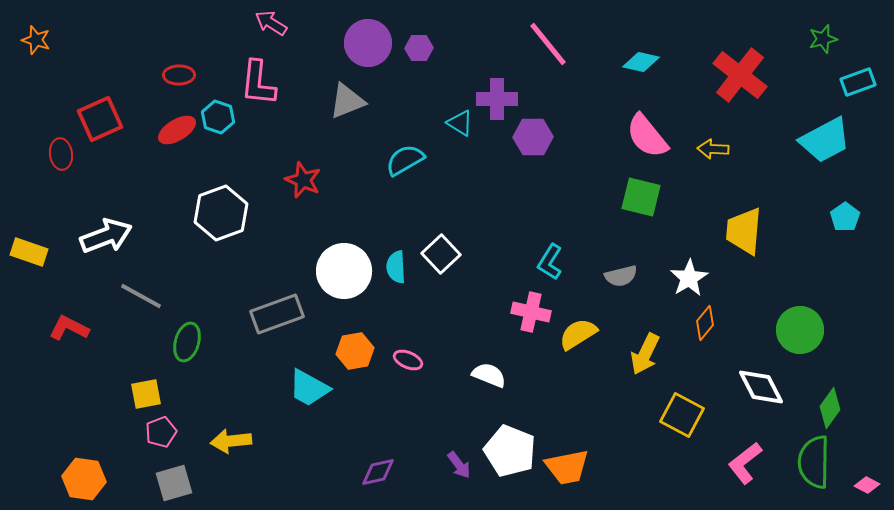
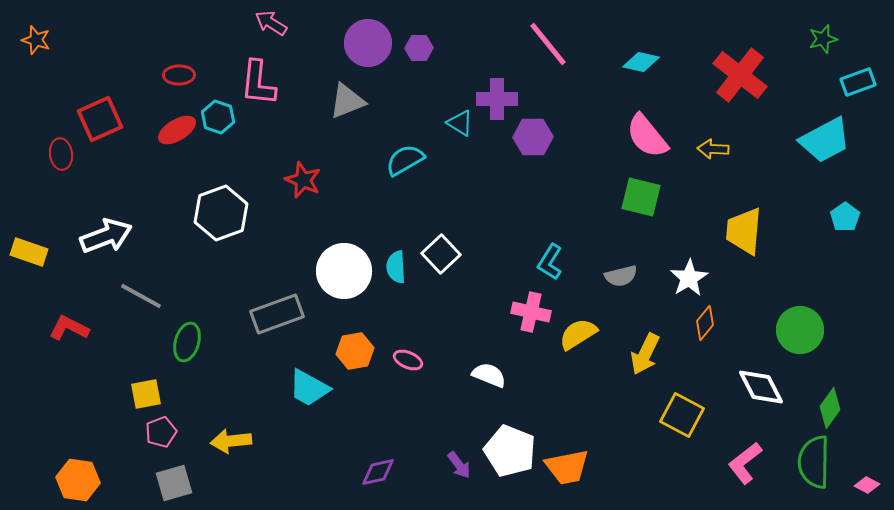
orange hexagon at (84, 479): moved 6 px left, 1 px down
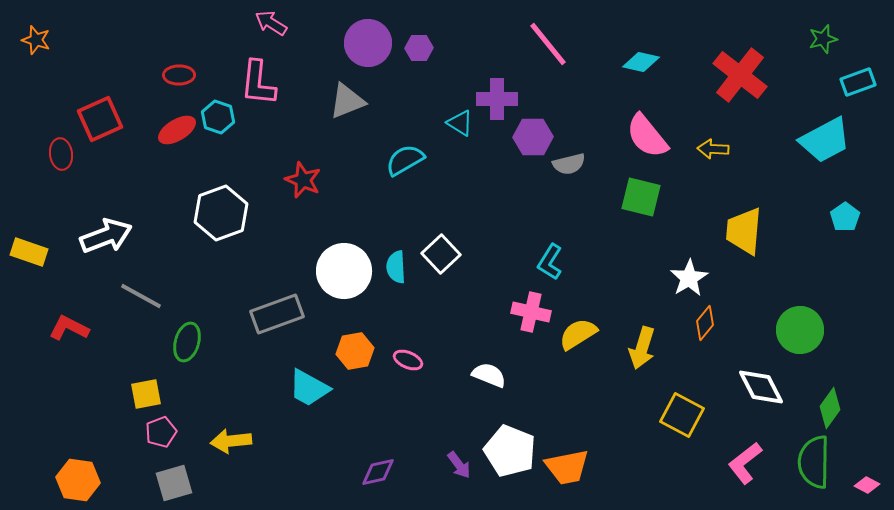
gray semicircle at (621, 276): moved 52 px left, 112 px up
yellow arrow at (645, 354): moved 3 px left, 6 px up; rotated 9 degrees counterclockwise
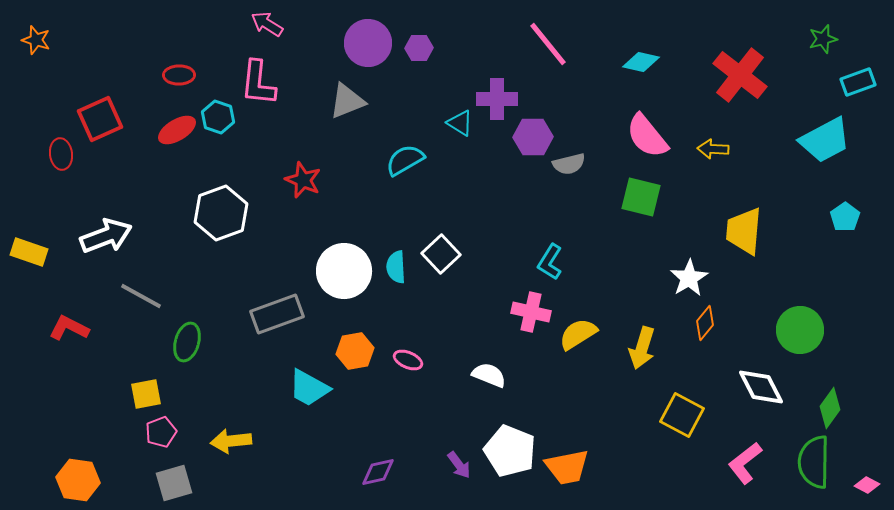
pink arrow at (271, 23): moved 4 px left, 1 px down
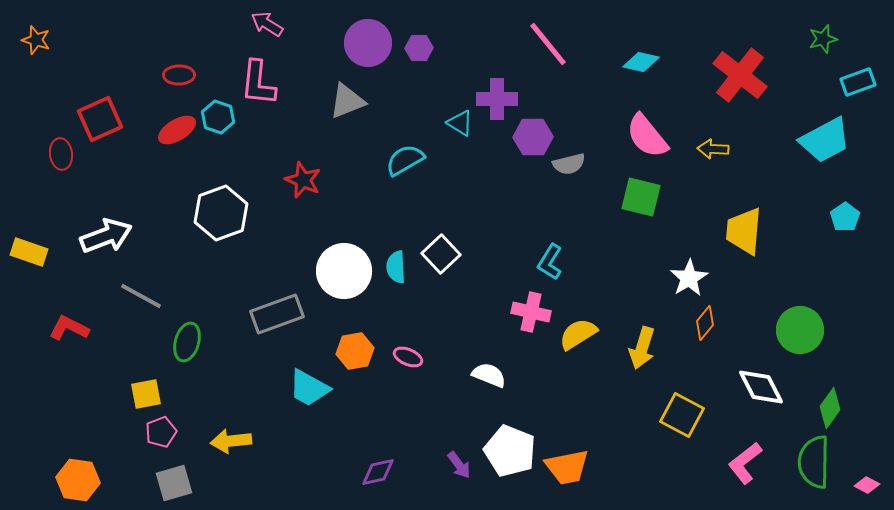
pink ellipse at (408, 360): moved 3 px up
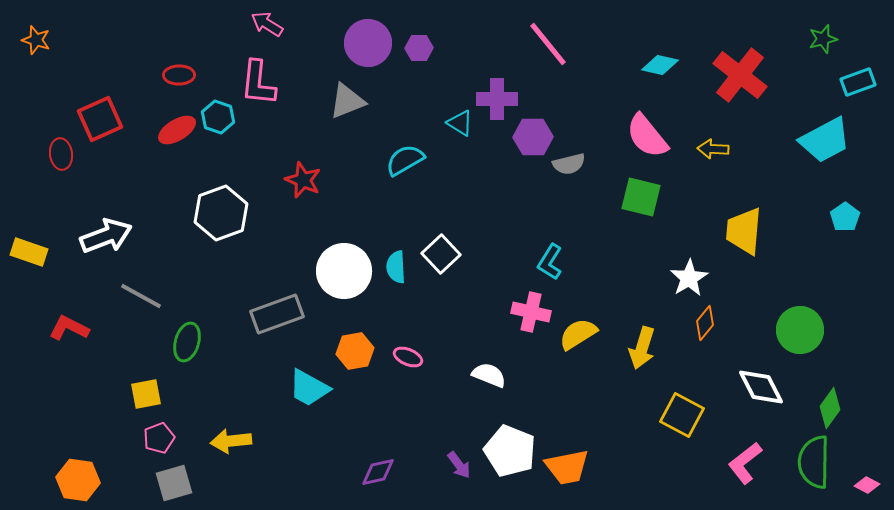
cyan diamond at (641, 62): moved 19 px right, 3 px down
pink pentagon at (161, 432): moved 2 px left, 6 px down
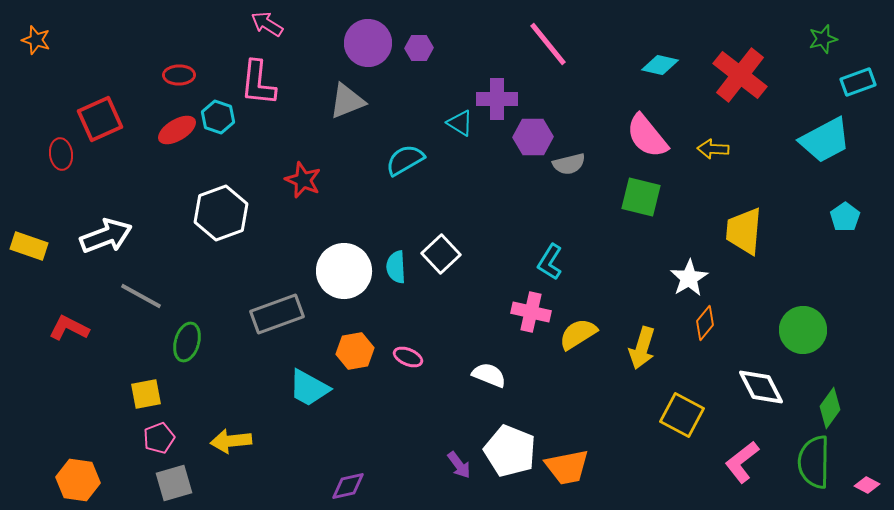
yellow rectangle at (29, 252): moved 6 px up
green circle at (800, 330): moved 3 px right
pink L-shape at (745, 463): moved 3 px left, 1 px up
purple diamond at (378, 472): moved 30 px left, 14 px down
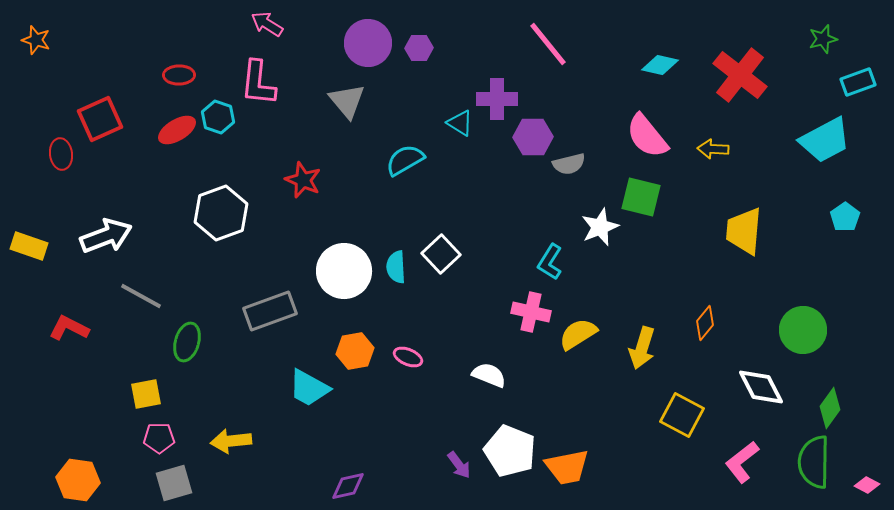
gray triangle at (347, 101): rotated 48 degrees counterclockwise
white star at (689, 278): moved 89 px left, 51 px up; rotated 9 degrees clockwise
gray rectangle at (277, 314): moved 7 px left, 3 px up
pink pentagon at (159, 438): rotated 20 degrees clockwise
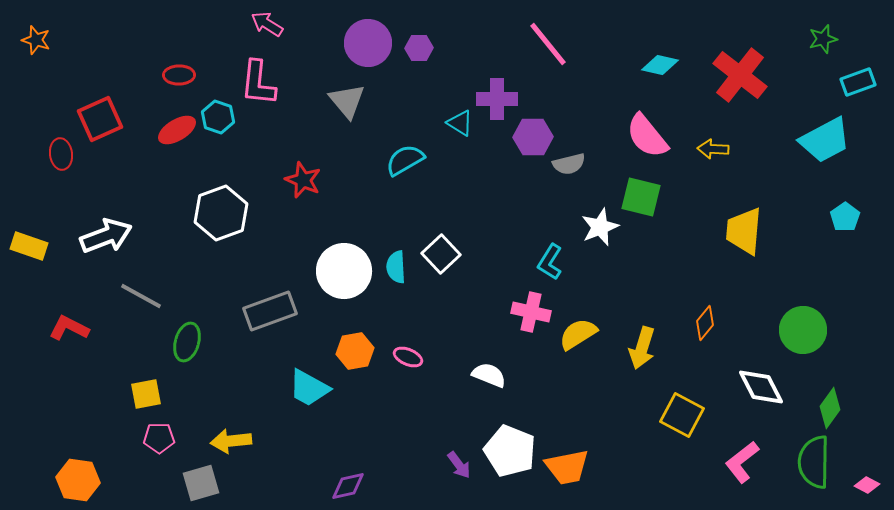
gray square at (174, 483): moved 27 px right
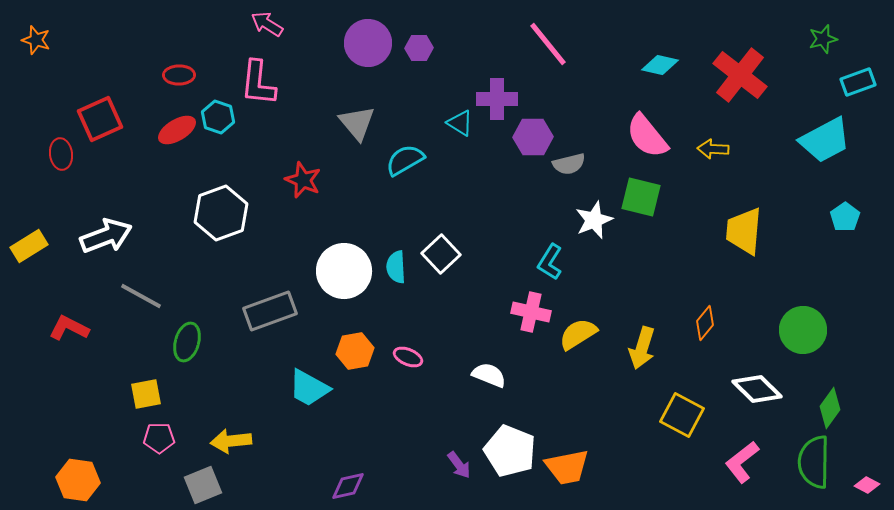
gray triangle at (347, 101): moved 10 px right, 22 px down
white star at (600, 227): moved 6 px left, 7 px up
yellow rectangle at (29, 246): rotated 51 degrees counterclockwise
white diamond at (761, 387): moved 4 px left, 2 px down; rotated 18 degrees counterclockwise
gray square at (201, 483): moved 2 px right, 2 px down; rotated 6 degrees counterclockwise
